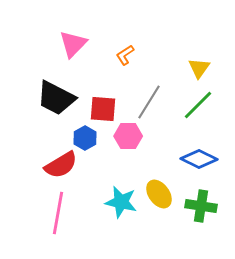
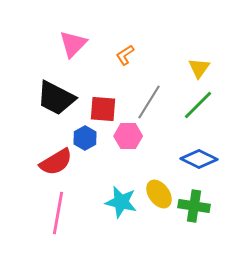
red semicircle: moved 5 px left, 3 px up
green cross: moved 7 px left
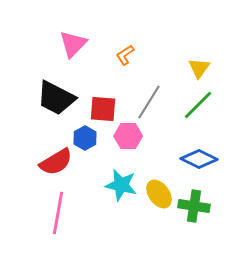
cyan star: moved 17 px up
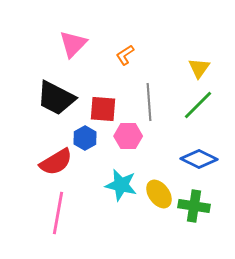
gray line: rotated 36 degrees counterclockwise
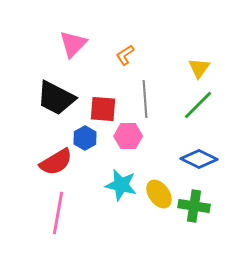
gray line: moved 4 px left, 3 px up
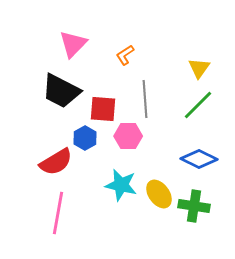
black trapezoid: moved 5 px right, 7 px up
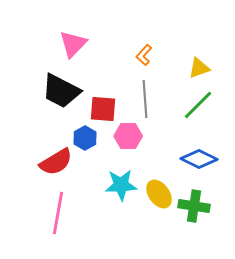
orange L-shape: moved 19 px right; rotated 15 degrees counterclockwise
yellow triangle: rotated 35 degrees clockwise
cyan star: rotated 16 degrees counterclockwise
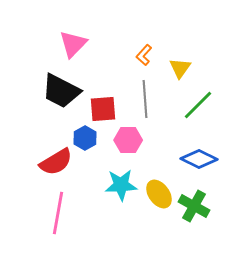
yellow triangle: moved 19 px left; rotated 35 degrees counterclockwise
red square: rotated 8 degrees counterclockwise
pink hexagon: moved 4 px down
green cross: rotated 20 degrees clockwise
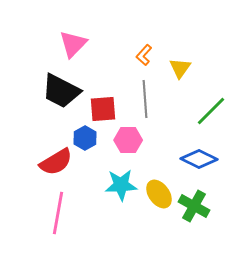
green line: moved 13 px right, 6 px down
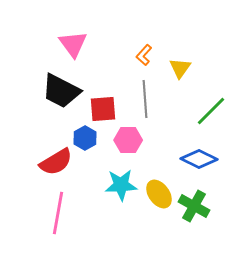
pink triangle: rotated 20 degrees counterclockwise
